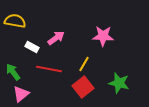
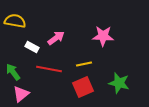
yellow line: rotated 49 degrees clockwise
red square: rotated 15 degrees clockwise
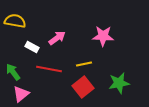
pink arrow: moved 1 px right
green star: rotated 25 degrees counterclockwise
red square: rotated 15 degrees counterclockwise
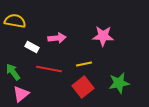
pink arrow: rotated 30 degrees clockwise
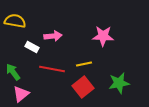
pink arrow: moved 4 px left, 2 px up
red line: moved 3 px right
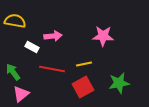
red square: rotated 10 degrees clockwise
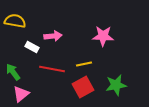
green star: moved 3 px left, 2 px down
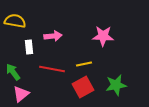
white rectangle: moved 3 px left; rotated 56 degrees clockwise
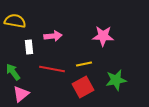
green star: moved 5 px up
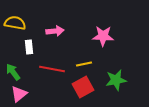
yellow semicircle: moved 2 px down
pink arrow: moved 2 px right, 5 px up
pink triangle: moved 2 px left
